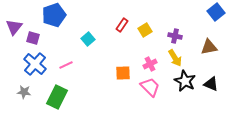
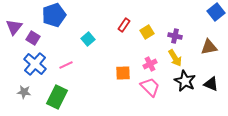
red rectangle: moved 2 px right
yellow square: moved 2 px right, 2 px down
purple square: rotated 16 degrees clockwise
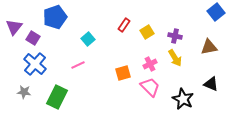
blue pentagon: moved 1 px right, 2 px down
pink line: moved 12 px right
orange square: rotated 14 degrees counterclockwise
black star: moved 2 px left, 18 px down
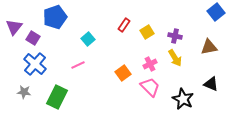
orange square: rotated 21 degrees counterclockwise
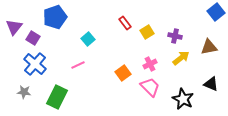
red rectangle: moved 1 px right, 2 px up; rotated 72 degrees counterclockwise
yellow arrow: moved 6 px right; rotated 96 degrees counterclockwise
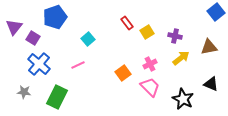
red rectangle: moved 2 px right
blue cross: moved 4 px right
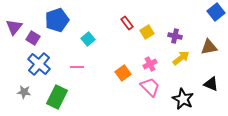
blue pentagon: moved 2 px right, 3 px down
pink line: moved 1 px left, 2 px down; rotated 24 degrees clockwise
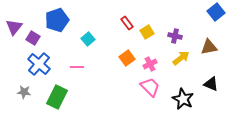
orange square: moved 4 px right, 15 px up
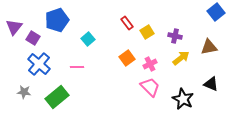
green rectangle: rotated 25 degrees clockwise
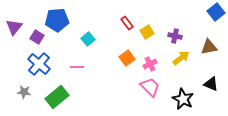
blue pentagon: rotated 15 degrees clockwise
purple square: moved 4 px right, 1 px up
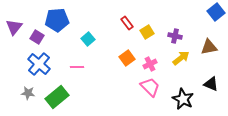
gray star: moved 4 px right, 1 px down
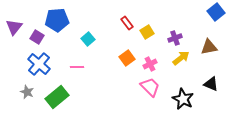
purple cross: moved 2 px down; rotated 32 degrees counterclockwise
gray star: moved 1 px left, 1 px up; rotated 16 degrees clockwise
